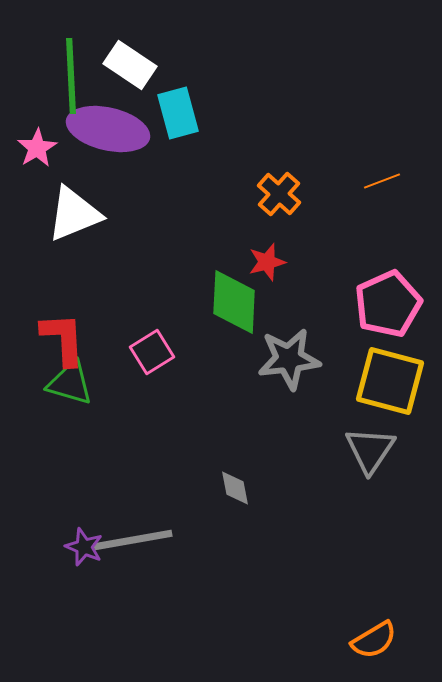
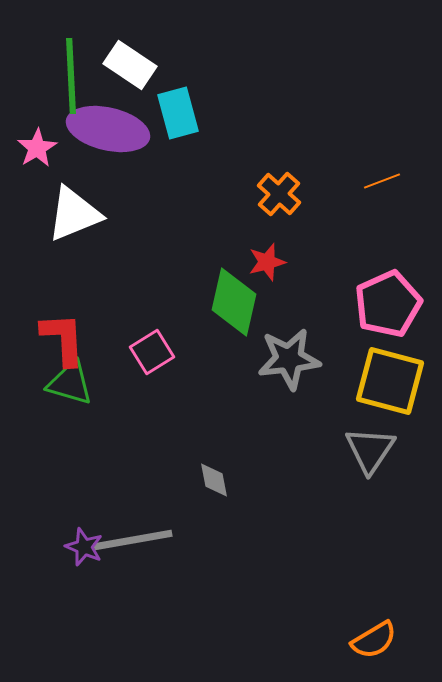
green diamond: rotated 10 degrees clockwise
gray diamond: moved 21 px left, 8 px up
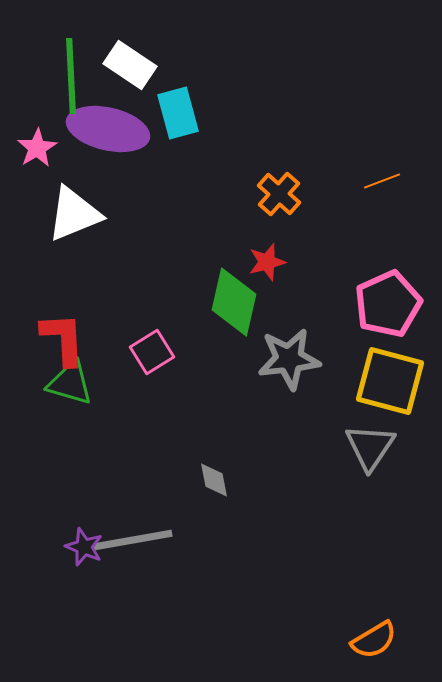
gray triangle: moved 3 px up
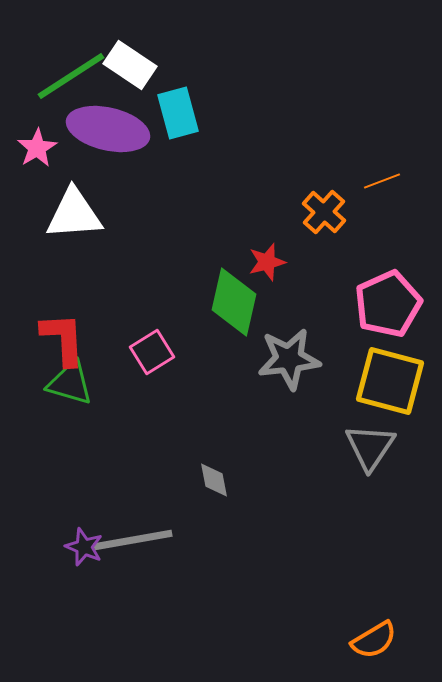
green line: rotated 60 degrees clockwise
orange cross: moved 45 px right, 18 px down
white triangle: rotated 18 degrees clockwise
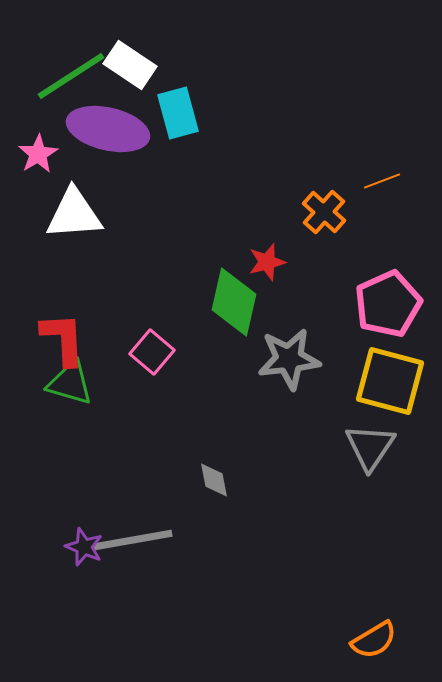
pink star: moved 1 px right, 6 px down
pink square: rotated 18 degrees counterclockwise
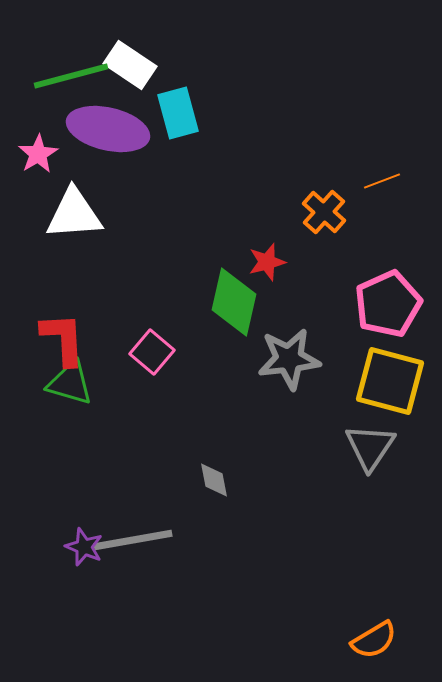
green line: rotated 18 degrees clockwise
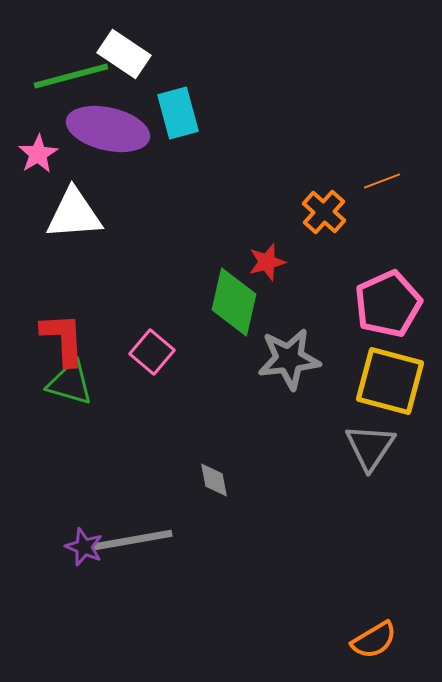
white rectangle: moved 6 px left, 11 px up
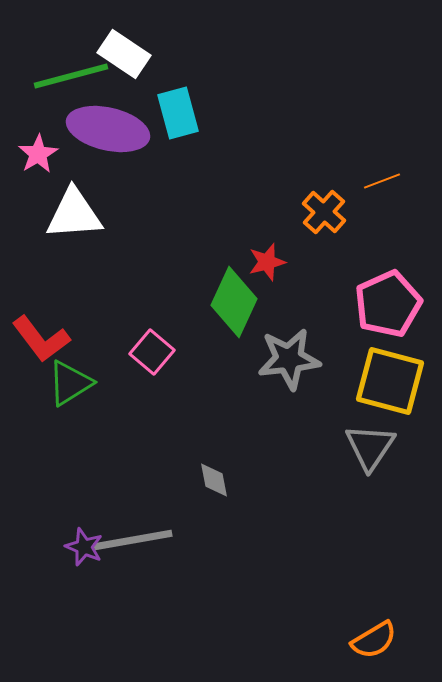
green diamond: rotated 12 degrees clockwise
red L-shape: moved 22 px left; rotated 146 degrees clockwise
green triangle: rotated 48 degrees counterclockwise
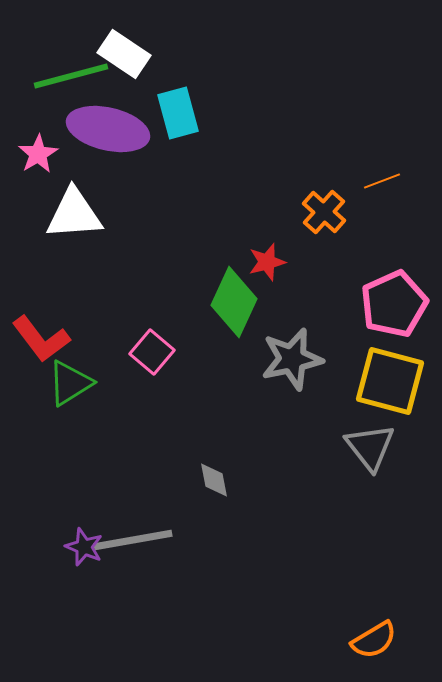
pink pentagon: moved 6 px right
gray star: moved 3 px right; rotated 6 degrees counterclockwise
gray triangle: rotated 12 degrees counterclockwise
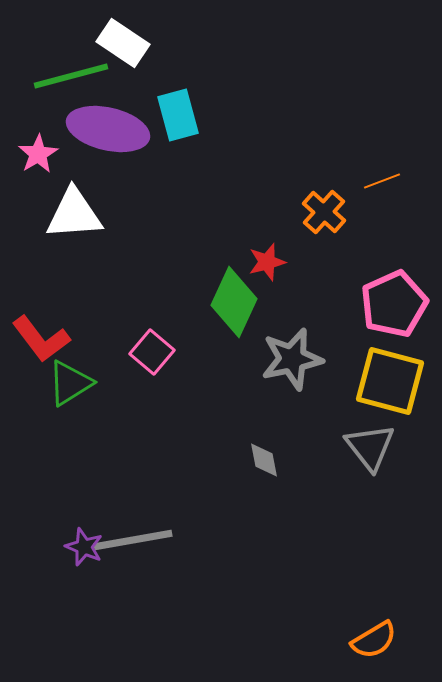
white rectangle: moved 1 px left, 11 px up
cyan rectangle: moved 2 px down
gray diamond: moved 50 px right, 20 px up
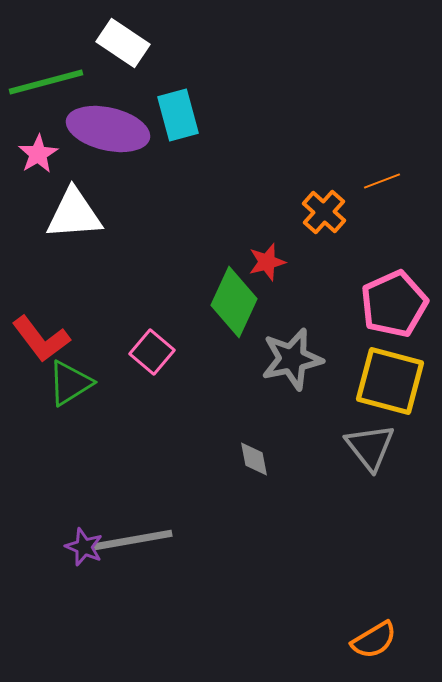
green line: moved 25 px left, 6 px down
gray diamond: moved 10 px left, 1 px up
